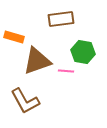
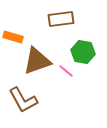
orange rectangle: moved 1 px left
pink line: rotated 35 degrees clockwise
brown L-shape: moved 2 px left, 1 px up
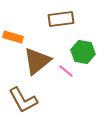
brown triangle: rotated 20 degrees counterclockwise
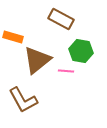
brown rectangle: rotated 35 degrees clockwise
green hexagon: moved 2 px left, 1 px up
brown triangle: moved 1 px up
pink line: rotated 35 degrees counterclockwise
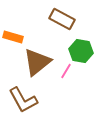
brown rectangle: moved 1 px right
brown triangle: moved 2 px down
pink line: rotated 63 degrees counterclockwise
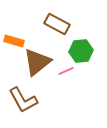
brown rectangle: moved 5 px left, 5 px down
orange rectangle: moved 1 px right, 4 px down
green hexagon: rotated 15 degrees counterclockwise
pink line: rotated 35 degrees clockwise
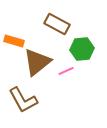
green hexagon: moved 1 px right, 2 px up
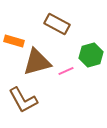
green hexagon: moved 9 px right, 6 px down; rotated 10 degrees counterclockwise
brown triangle: rotated 24 degrees clockwise
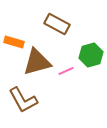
orange rectangle: moved 1 px down
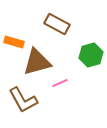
pink line: moved 6 px left, 12 px down
